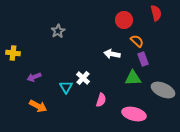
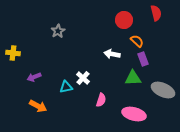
cyan triangle: rotated 48 degrees clockwise
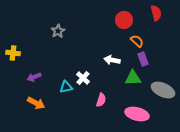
white arrow: moved 6 px down
orange arrow: moved 2 px left, 3 px up
pink ellipse: moved 3 px right
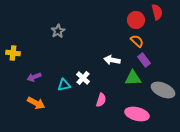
red semicircle: moved 1 px right, 1 px up
red circle: moved 12 px right
purple rectangle: moved 1 px right, 1 px down; rotated 16 degrees counterclockwise
cyan triangle: moved 2 px left, 2 px up
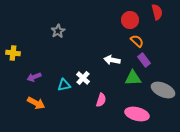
red circle: moved 6 px left
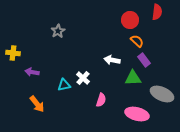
red semicircle: rotated 21 degrees clockwise
purple arrow: moved 2 px left, 5 px up; rotated 32 degrees clockwise
gray ellipse: moved 1 px left, 4 px down
orange arrow: moved 1 px right, 1 px down; rotated 24 degrees clockwise
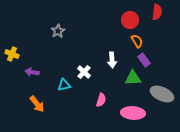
orange semicircle: rotated 16 degrees clockwise
yellow cross: moved 1 px left, 1 px down; rotated 16 degrees clockwise
white arrow: rotated 105 degrees counterclockwise
white cross: moved 1 px right, 6 px up
pink ellipse: moved 4 px left, 1 px up; rotated 10 degrees counterclockwise
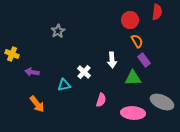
gray ellipse: moved 8 px down
